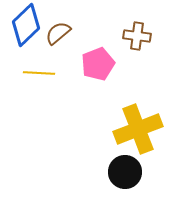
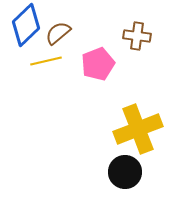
yellow line: moved 7 px right, 12 px up; rotated 16 degrees counterclockwise
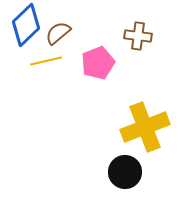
brown cross: moved 1 px right
pink pentagon: moved 1 px up
yellow cross: moved 7 px right, 2 px up
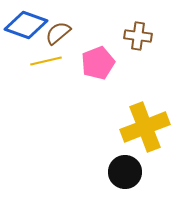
blue diamond: rotated 63 degrees clockwise
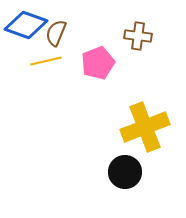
brown semicircle: moved 2 px left; rotated 28 degrees counterclockwise
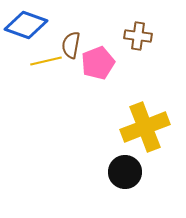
brown semicircle: moved 15 px right, 12 px down; rotated 12 degrees counterclockwise
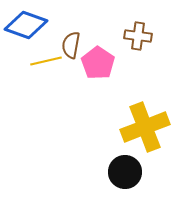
pink pentagon: rotated 16 degrees counterclockwise
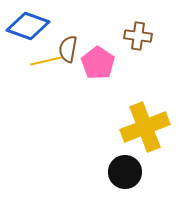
blue diamond: moved 2 px right, 1 px down
brown semicircle: moved 3 px left, 4 px down
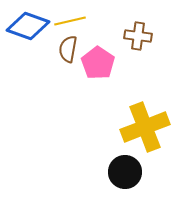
yellow line: moved 24 px right, 40 px up
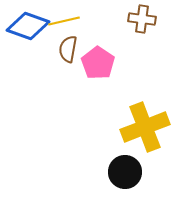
yellow line: moved 6 px left
brown cross: moved 4 px right, 17 px up
